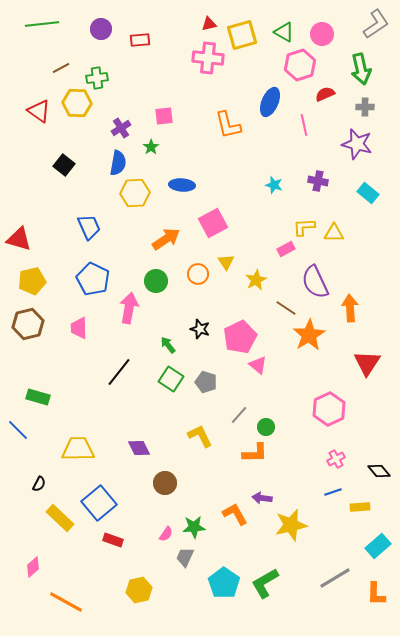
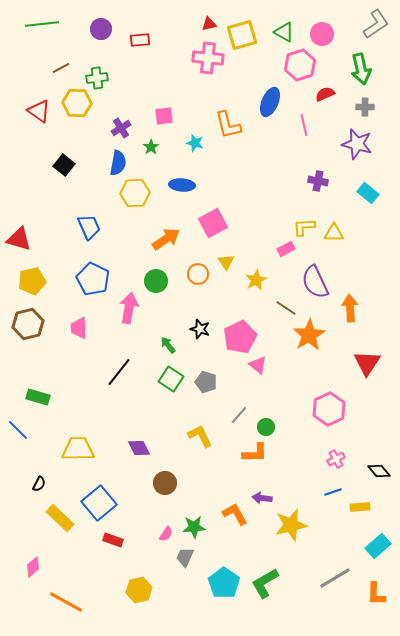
cyan star at (274, 185): moved 79 px left, 42 px up
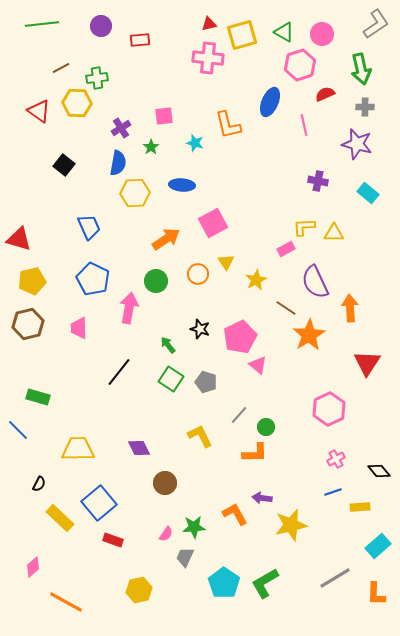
purple circle at (101, 29): moved 3 px up
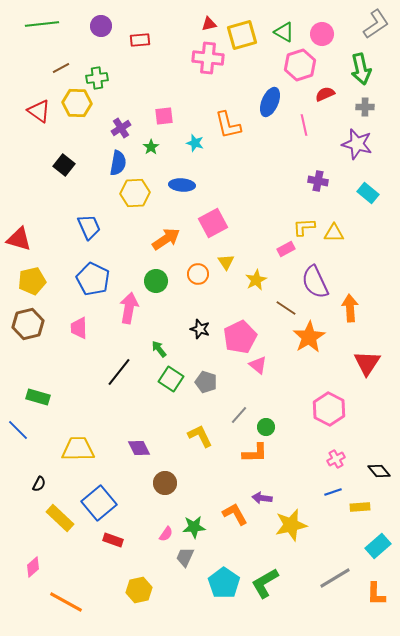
orange star at (309, 335): moved 2 px down
green arrow at (168, 345): moved 9 px left, 4 px down
pink hexagon at (329, 409): rotated 8 degrees counterclockwise
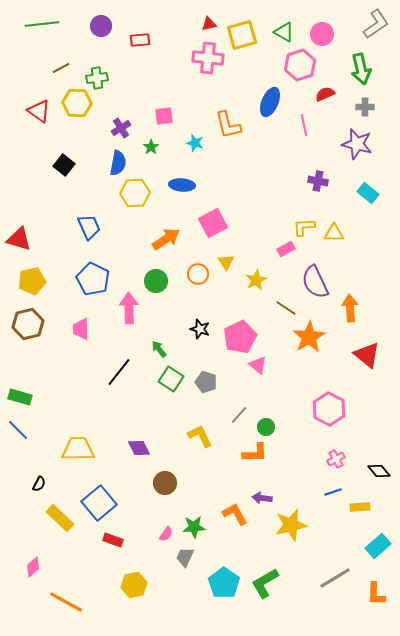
pink arrow at (129, 308): rotated 12 degrees counterclockwise
pink trapezoid at (79, 328): moved 2 px right, 1 px down
red triangle at (367, 363): moved 8 px up; rotated 24 degrees counterclockwise
green rectangle at (38, 397): moved 18 px left
yellow hexagon at (139, 590): moved 5 px left, 5 px up
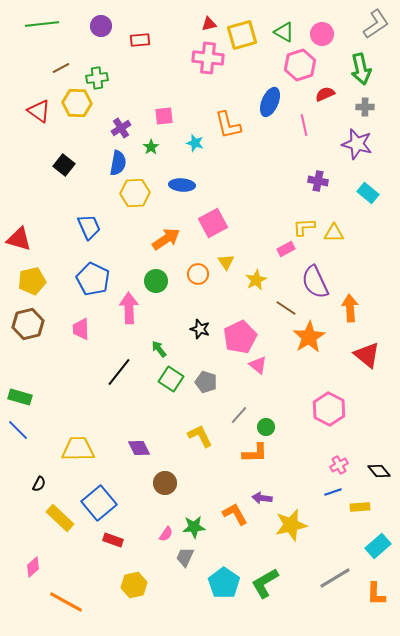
pink cross at (336, 459): moved 3 px right, 6 px down
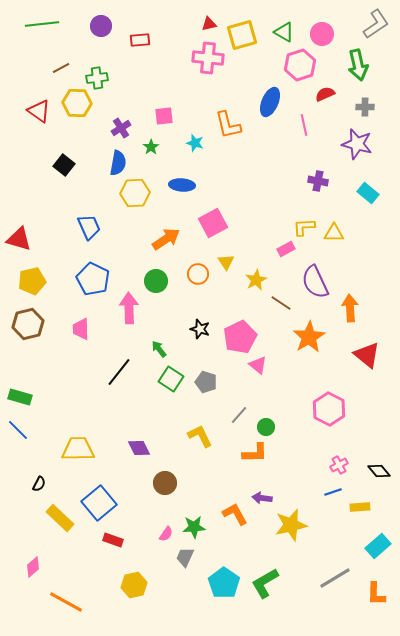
green arrow at (361, 69): moved 3 px left, 4 px up
brown line at (286, 308): moved 5 px left, 5 px up
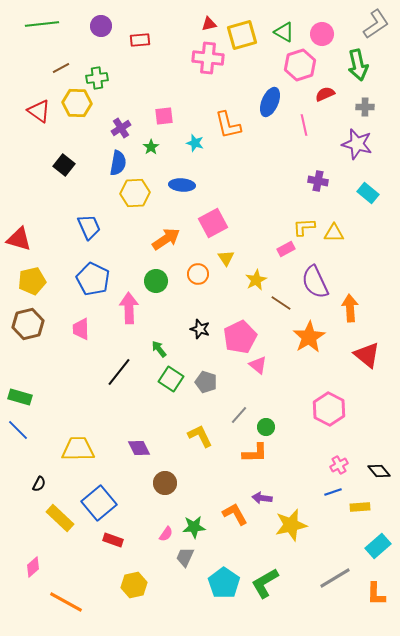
yellow triangle at (226, 262): moved 4 px up
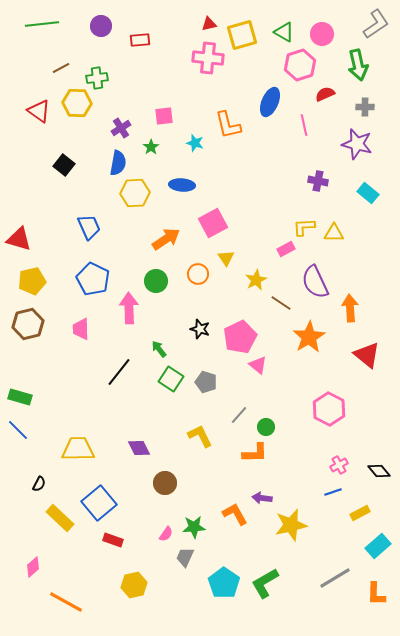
yellow rectangle at (360, 507): moved 6 px down; rotated 24 degrees counterclockwise
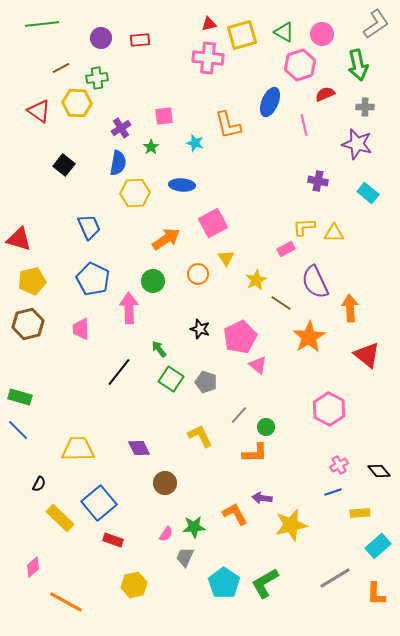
purple circle at (101, 26): moved 12 px down
green circle at (156, 281): moved 3 px left
yellow rectangle at (360, 513): rotated 24 degrees clockwise
